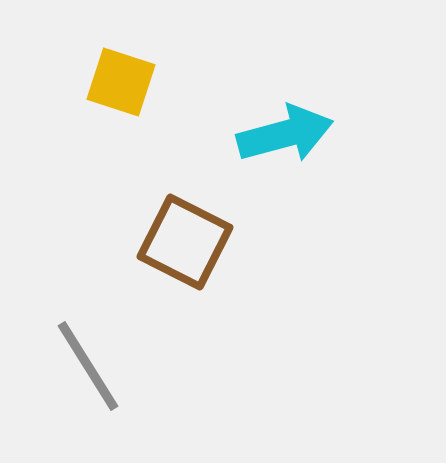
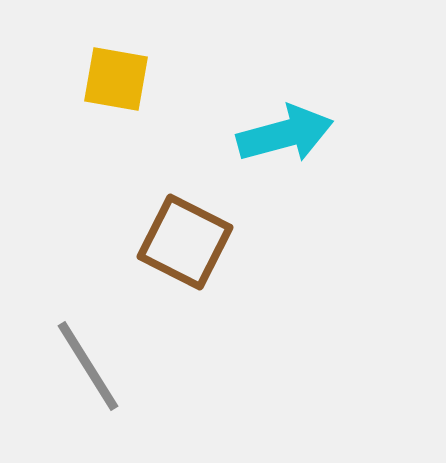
yellow square: moved 5 px left, 3 px up; rotated 8 degrees counterclockwise
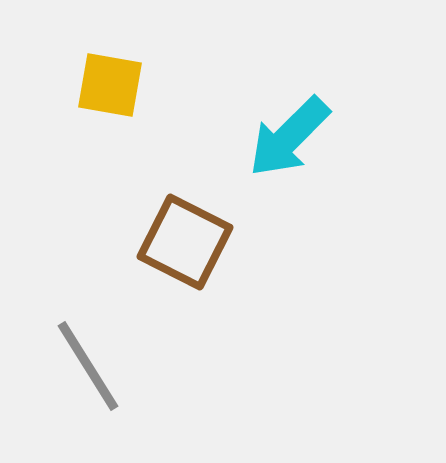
yellow square: moved 6 px left, 6 px down
cyan arrow: moved 4 px right, 3 px down; rotated 150 degrees clockwise
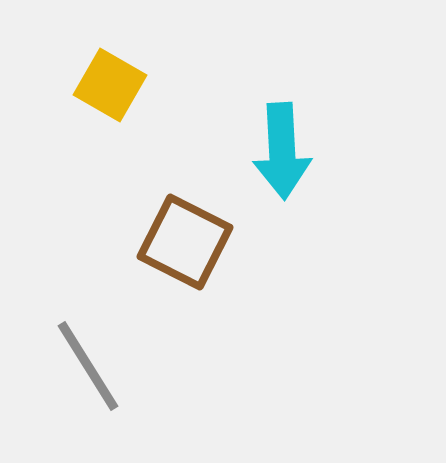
yellow square: rotated 20 degrees clockwise
cyan arrow: moved 7 px left, 14 px down; rotated 48 degrees counterclockwise
